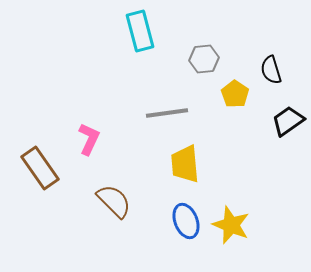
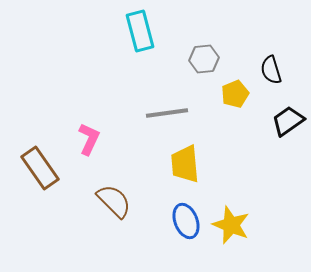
yellow pentagon: rotated 16 degrees clockwise
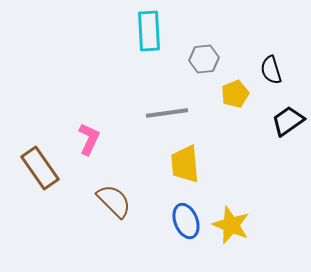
cyan rectangle: moved 9 px right; rotated 12 degrees clockwise
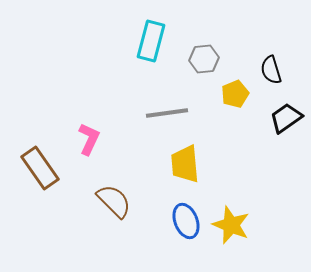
cyan rectangle: moved 2 px right, 10 px down; rotated 18 degrees clockwise
black trapezoid: moved 2 px left, 3 px up
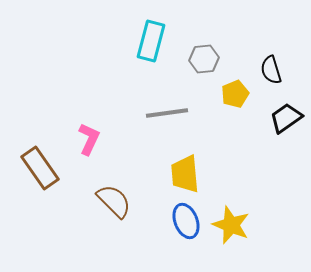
yellow trapezoid: moved 10 px down
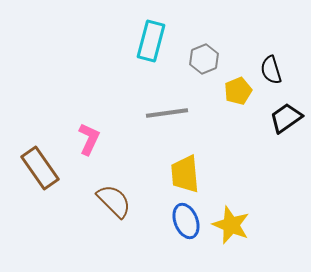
gray hexagon: rotated 16 degrees counterclockwise
yellow pentagon: moved 3 px right, 3 px up
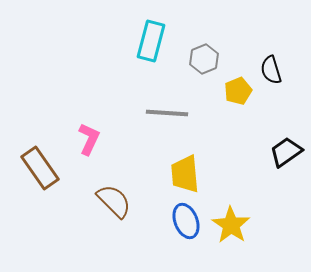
gray line: rotated 12 degrees clockwise
black trapezoid: moved 34 px down
yellow star: rotated 12 degrees clockwise
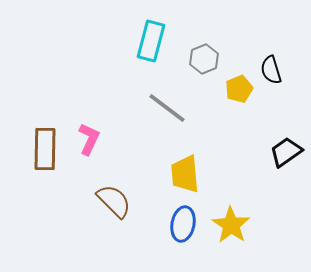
yellow pentagon: moved 1 px right, 2 px up
gray line: moved 5 px up; rotated 33 degrees clockwise
brown rectangle: moved 5 px right, 19 px up; rotated 36 degrees clockwise
blue ellipse: moved 3 px left, 3 px down; rotated 32 degrees clockwise
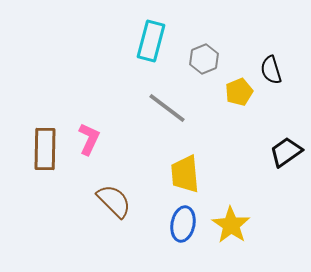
yellow pentagon: moved 3 px down
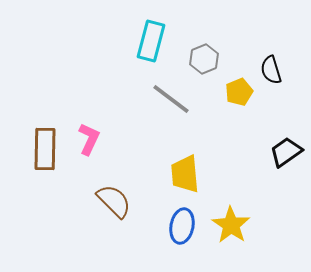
gray line: moved 4 px right, 9 px up
blue ellipse: moved 1 px left, 2 px down
